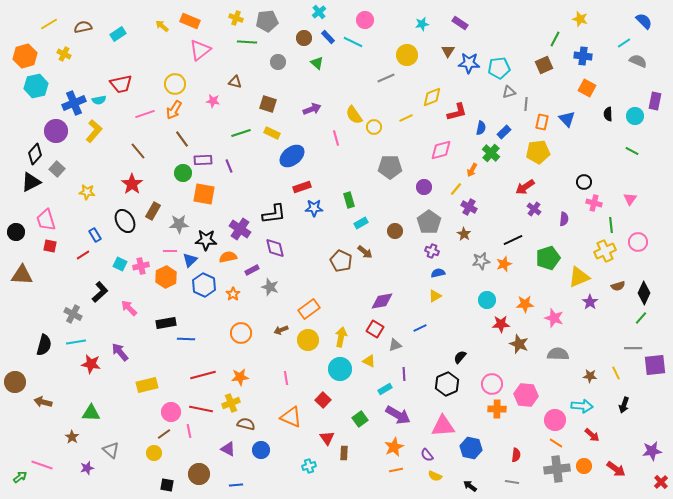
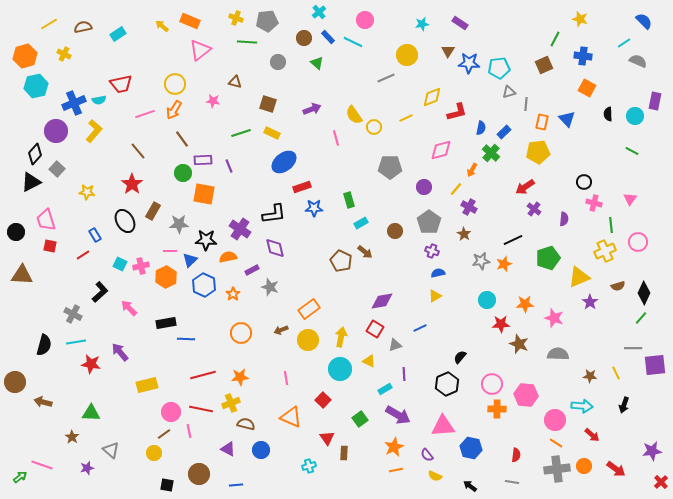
blue ellipse at (292, 156): moved 8 px left, 6 px down
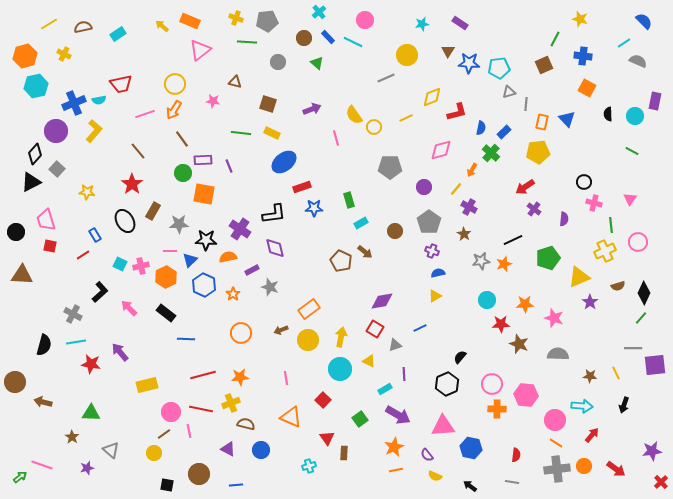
green line at (241, 133): rotated 24 degrees clockwise
black rectangle at (166, 323): moved 10 px up; rotated 48 degrees clockwise
red arrow at (592, 435): rotated 91 degrees counterclockwise
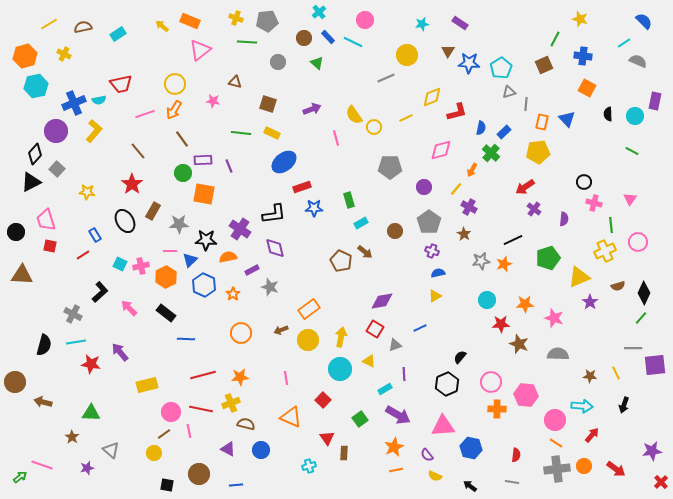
cyan pentagon at (499, 68): moved 2 px right; rotated 25 degrees counterclockwise
pink circle at (492, 384): moved 1 px left, 2 px up
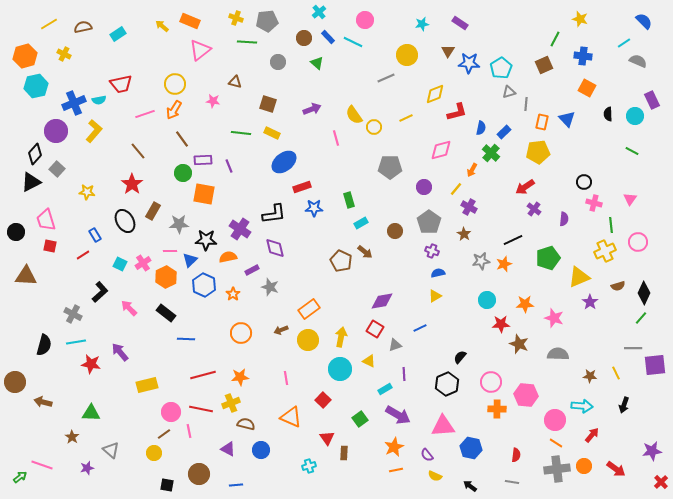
yellow diamond at (432, 97): moved 3 px right, 3 px up
purple rectangle at (655, 101): moved 3 px left, 1 px up; rotated 36 degrees counterclockwise
pink cross at (141, 266): moved 2 px right, 3 px up; rotated 21 degrees counterclockwise
brown triangle at (22, 275): moved 4 px right, 1 px down
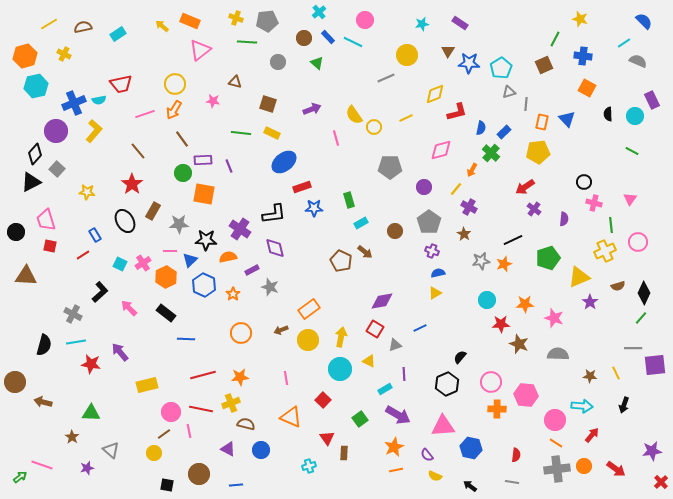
yellow triangle at (435, 296): moved 3 px up
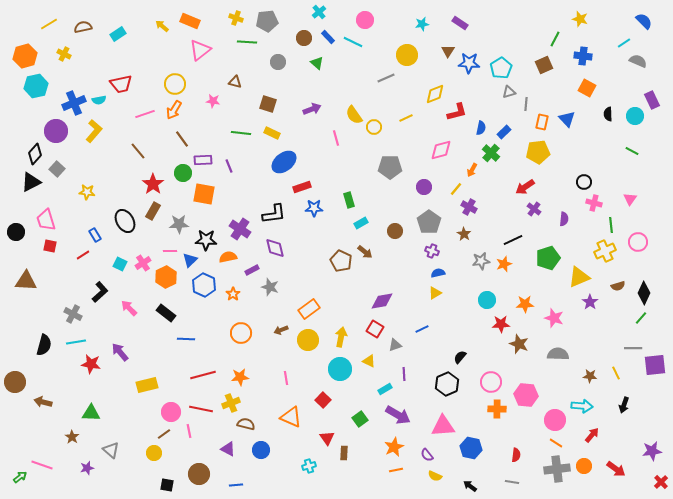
red star at (132, 184): moved 21 px right
brown triangle at (26, 276): moved 5 px down
blue line at (420, 328): moved 2 px right, 1 px down
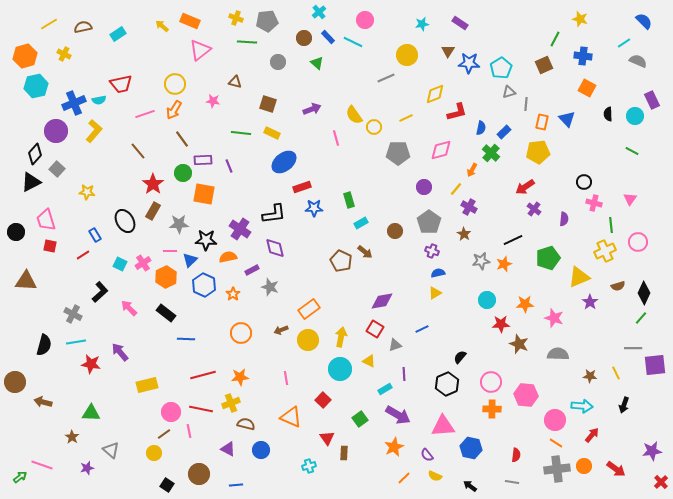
gray pentagon at (390, 167): moved 8 px right, 14 px up
orange cross at (497, 409): moved 5 px left
orange line at (396, 470): moved 8 px right, 8 px down; rotated 32 degrees counterclockwise
black square at (167, 485): rotated 24 degrees clockwise
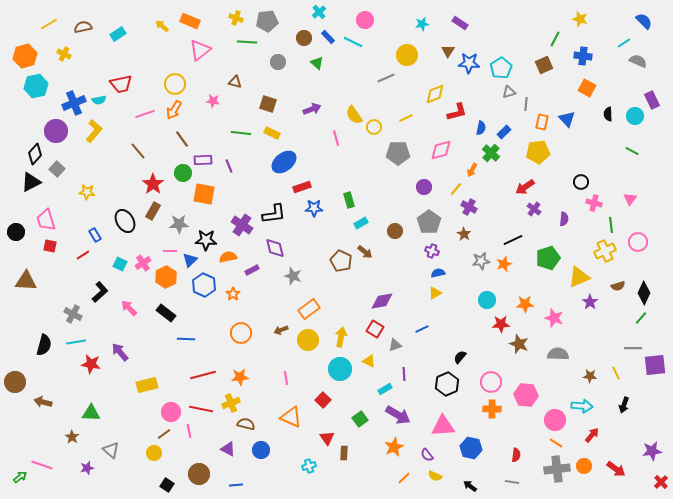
black circle at (584, 182): moved 3 px left
purple cross at (240, 229): moved 2 px right, 4 px up
gray star at (270, 287): moved 23 px right, 11 px up
